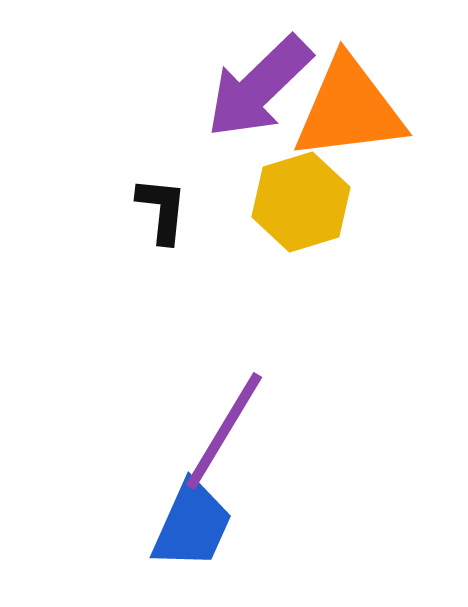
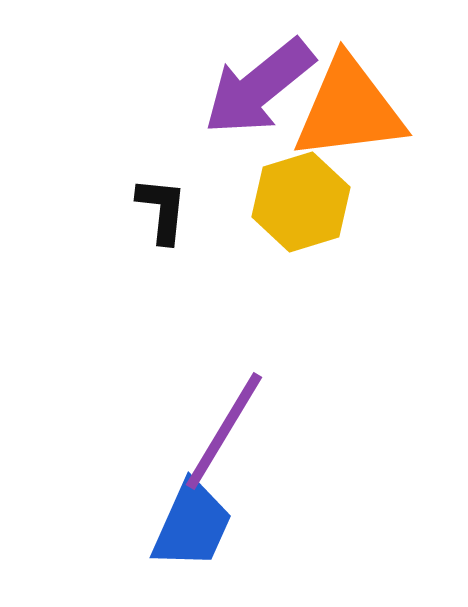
purple arrow: rotated 5 degrees clockwise
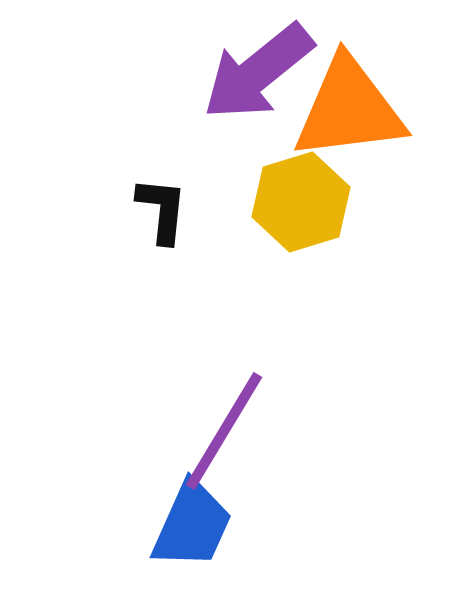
purple arrow: moved 1 px left, 15 px up
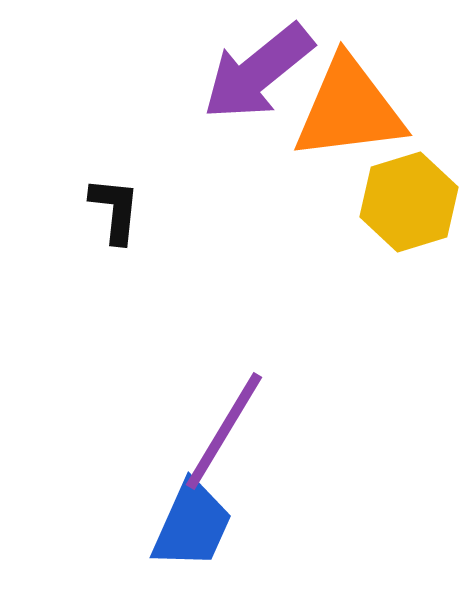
yellow hexagon: moved 108 px right
black L-shape: moved 47 px left
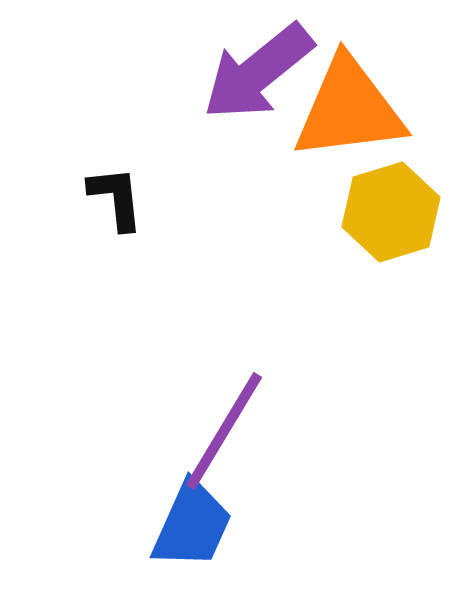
yellow hexagon: moved 18 px left, 10 px down
black L-shape: moved 1 px right, 12 px up; rotated 12 degrees counterclockwise
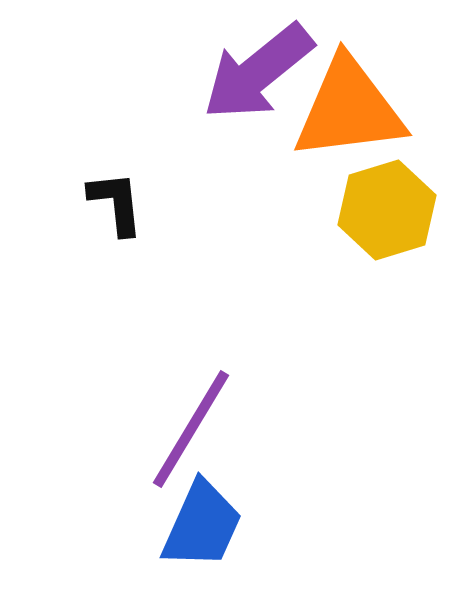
black L-shape: moved 5 px down
yellow hexagon: moved 4 px left, 2 px up
purple line: moved 33 px left, 2 px up
blue trapezoid: moved 10 px right
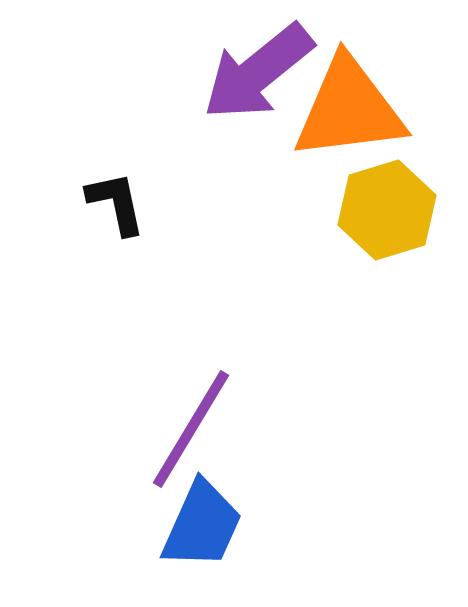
black L-shape: rotated 6 degrees counterclockwise
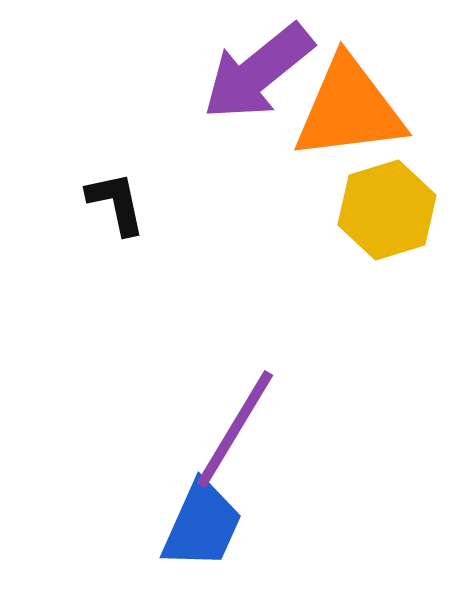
purple line: moved 44 px right
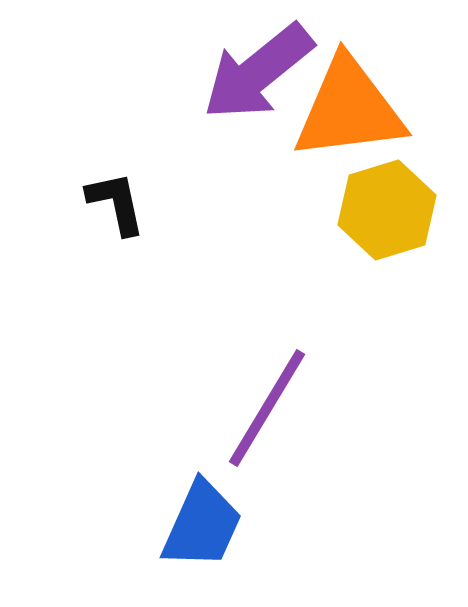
purple line: moved 32 px right, 21 px up
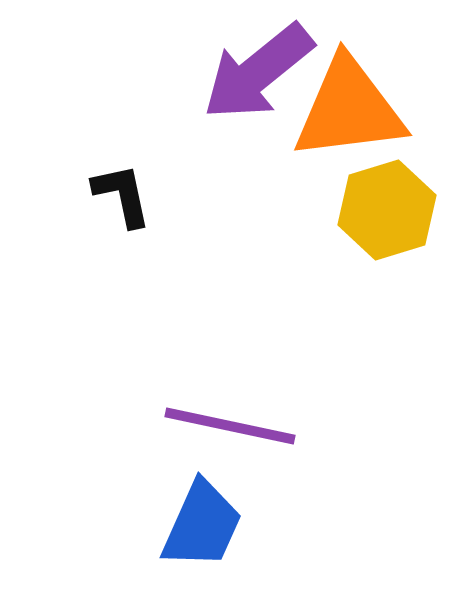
black L-shape: moved 6 px right, 8 px up
purple line: moved 37 px left, 18 px down; rotated 71 degrees clockwise
